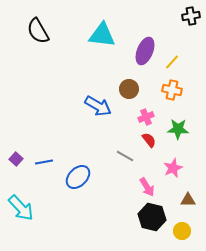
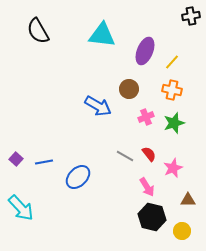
green star: moved 4 px left, 6 px up; rotated 20 degrees counterclockwise
red semicircle: moved 14 px down
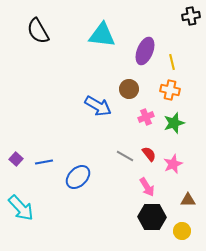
yellow line: rotated 56 degrees counterclockwise
orange cross: moved 2 px left
pink star: moved 4 px up
black hexagon: rotated 12 degrees counterclockwise
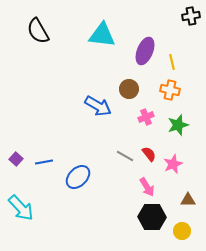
green star: moved 4 px right, 2 px down
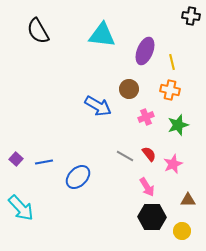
black cross: rotated 18 degrees clockwise
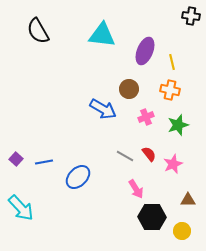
blue arrow: moved 5 px right, 3 px down
pink arrow: moved 11 px left, 2 px down
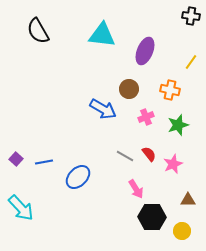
yellow line: moved 19 px right; rotated 49 degrees clockwise
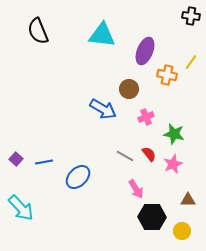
black semicircle: rotated 8 degrees clockwise
orange cross: moved 3 px left, 15 px up
green star: moved 4 px left, 9 px down; rotated 30 degrees clockwise
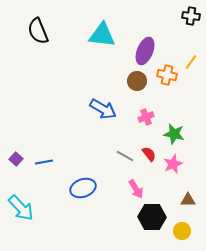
brown circle: moved 8 px right, 8 px up
blue ellipse: moved 5 px right, 11 px down; rotated 25 degrees clockwise
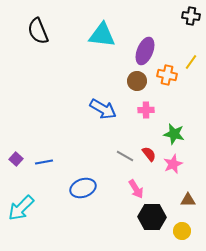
pink cross: moved 7 px up; rotated 21 degrees clockwise
cyan arrow: rotated 88 degrees clockwise
